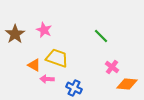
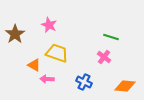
pink star: moved 5 px right, 5 px up
green line: moved 10 px right, 1 px down; rotated 28 degrees counterclockwise
yellow trapezoid: moved 5 px up
pink cross: moved 8 px left, 10 px up
orange diamond: moved 2 px left, 2 px down
blue cross: moved 10 px right, 6 px up
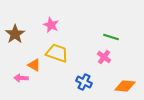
pink star: moved 2 px right
pink arrow: moved 26 px left, 1 px up
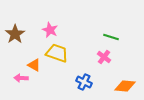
pink star: moved 1 px left, 5 px down
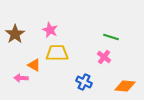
yellow trapezoid: rotated 20 degrees counterclockwise
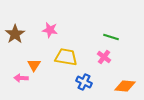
pink star: rotated 14 degrees counterclockwise
yellow trapezoid: moved 9 px right, 4 px down; rotated 10 degrees clockwise
orange triangle: rotated 32 degrees clockwise
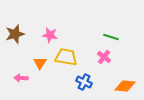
pink star: moved 5 px down
brown star: rotated 18 degrees clockwise
orange triangle: moved 6 px right, 2 px up
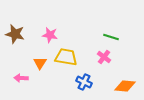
brown star: rotated 30 degrees clockwise
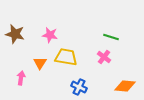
pink arrow: rotated 96 degrees clockwise
blue cross: moved 5 px left, 5 px down
